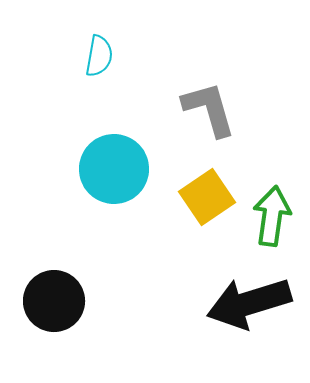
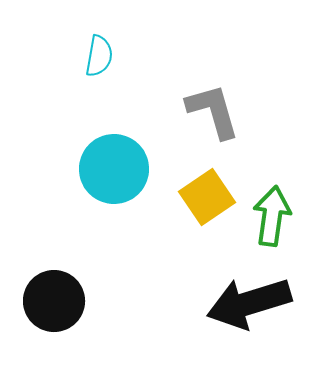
gray L-shape: moved 4 px right, 2 px down
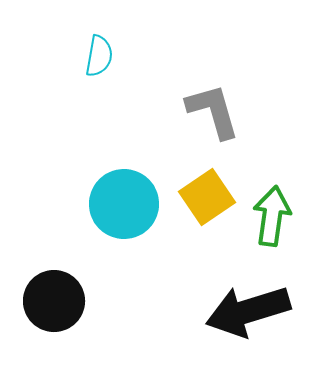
cyan circle: moved 10 px right, 35 px down
black arrow: moved 1 px left, 8 px down
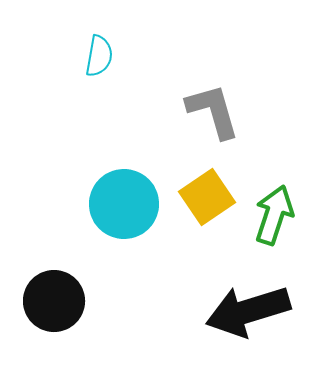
green arrow: moved 2 px right, 1 px up; rotated 10 degrees clockwise
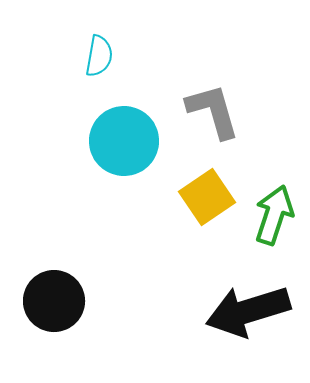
cyan circle: moved 63 px up
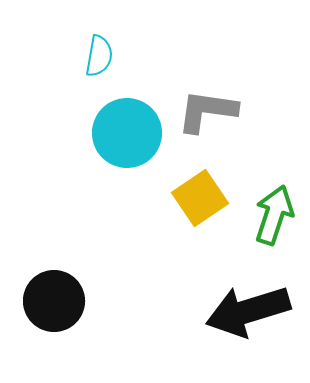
gray L-shape: moved 6 px left; rotated 66 degrees counterclockwise
cyan circle: moved 3 px right, 8 px up
yellow square: moved 7 px left, 1 px down
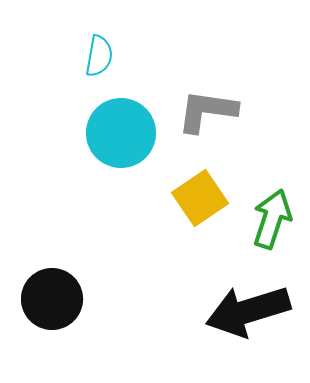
cyan circle: moved 6 px left
green arrow: moved 2 px left, 4 px down
black circle: moved 2 px left, 2 px up
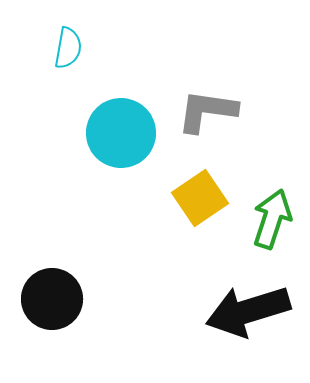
cyan semicircle: moved 31 px left, 8 px up
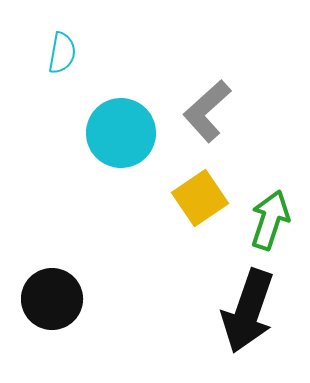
cyan semicircle: moved 6 px left, 5 px down
gray L-shape: rotated 50 degrees counterclockwise
green arrow: moved 2 px left, 1 px down
black arrow: rotated 54 degrees counterclockwise
